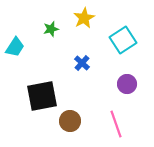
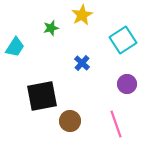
yellow star: moved 2 px left, 3 px up
green star: moved 1 px up
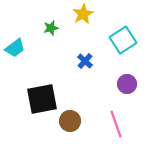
yellow star: moved 1 px right, 1 px up
cyan trapezoid: moved 1 px down; rotated 20 degrees clockwise
blue cross: moved 3 px right, 2 px up
black square: moved 3 px down
